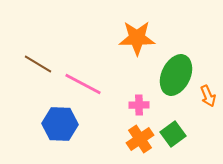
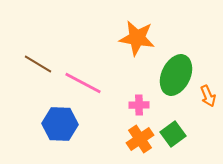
orange star: rotated 9 degrees clockwise
pink line: moved 1 px up
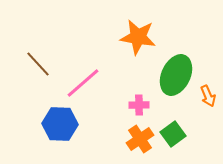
orange star: moved 1 px right, 1 px up
brown line: rotated 16 degrees clockwise
pink line: rotated 69 degrees counterclockwise
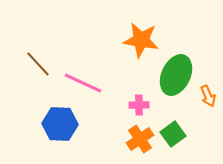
orange star: moved 3 px right, 3 px down
pink line: rotated 66 degrees clockwise
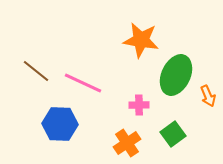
brown line: moved 2 px left, 7 px down; rotated 8 degrees counterclockwise
orange cross: moved 13 px left, 4 px down
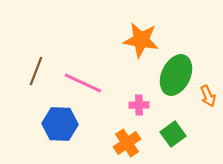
brown line: rotated 72 degrees clockwise
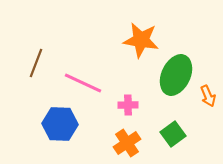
brown line: moved 8 px up
pink cross: moved 11 px left
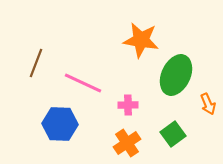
orange arrow: moved 8 px down
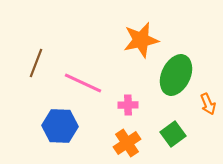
orange star: rotated 21 degrees counterclockwise
blue hexagon: moved 2 px down
